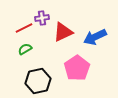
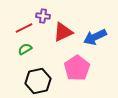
purple cross: moved 1 px right, 2 px up; rotated 16 degrees clockwise
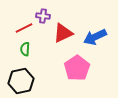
red triangle: moved 1 px down
green semicircle: rotated 56 degrees counterclockwise
black hexagon: moved 17 px left
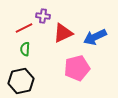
pink pentagon: rotated 20 degrees clockwise
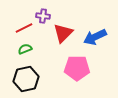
red triangle: rotated 20 degrees counterclockwise
green semicircle: rotated 64 degrees clockwise
pink pentagon: rotated 15 degrees clockwise
black hexagon: moved 5 px right, 2 px up
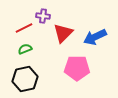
black hexagon: moved 1 px left
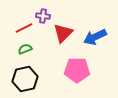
pink pentagon: moved 2 px down
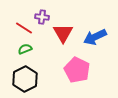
purple cross: moved 1 px left, 1 px down
red line: rotated 60 degrees clockwise
red triangle: rotated 15 degrees counterclockwise
pink pentagon: rotated 25 degrees clockwise
black hexagon: rotated 15 degrees counterclockwise
